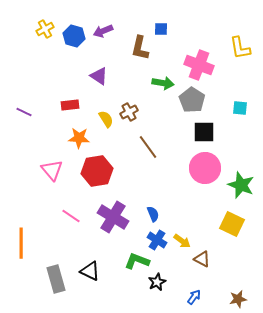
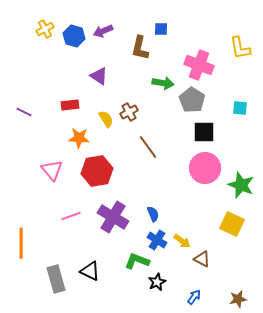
pink line: rotated 54 degrees counterclockwise
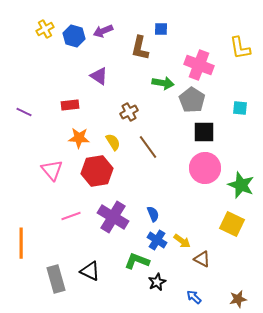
yellow semicircle: moved 7 px right, 23 px down
blue arrow: rotated 84 degrees counterclockwise
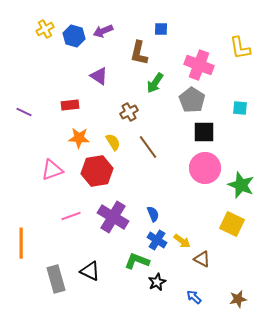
brown L-shape: moved 1 px left, 5 px down
green arrow: moved 8 px left; rotated 115 degrees clockwise
pink triangle: rotated 50 degrees clockwise
